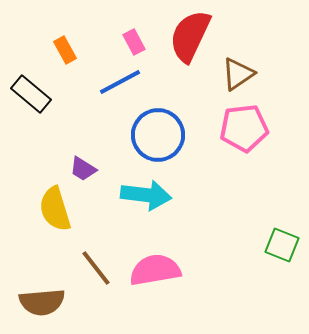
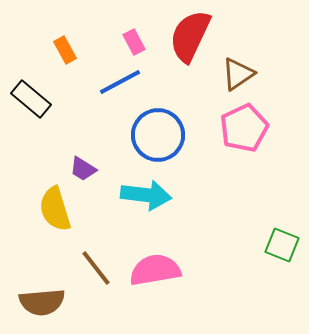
black rectangle: moved 5 px down
pink pentagon: rotated 18 degrees counterclockwise
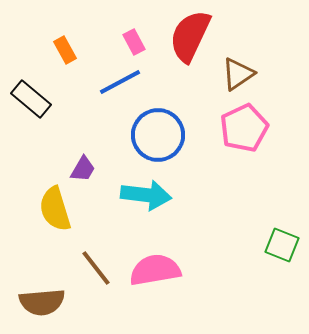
purple trapezoid: rotated 92 degrees counterclockwise
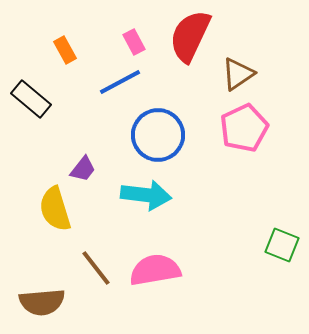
purple trapezoid: rotated 8 degrees clockwise
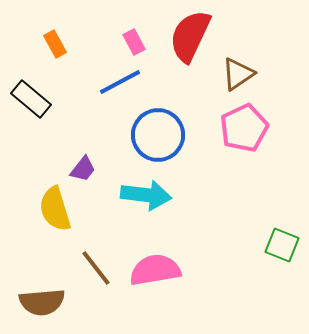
orange rectangle: moved 10 px left, 6 px up
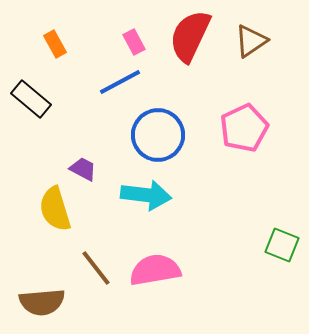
brown triangle: moved 13 px right, 33 px up
purple trapezoid: rotated 100 degrees counterclockwise
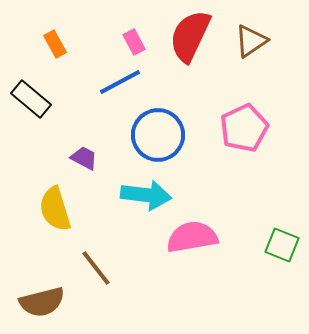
purple trapezoid: moved 1 px right, 11 px up
pink semicircle: moved 37 px right, 33 px up
brown semicircle: rotated 9 degrees counterclockwise
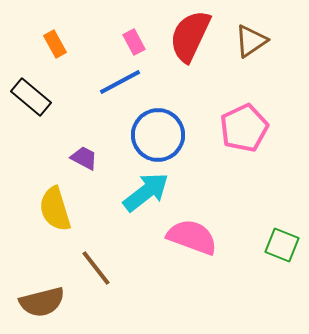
black rectangle: moved 2 px up
cyan arrow: moved 3 px up; rotated 45 degrees counterclockwise
pink semicircle: rotated 30 degrees clockwise
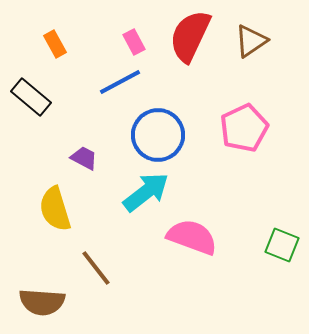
brown semicircle: rotated 18 degrees clockwise
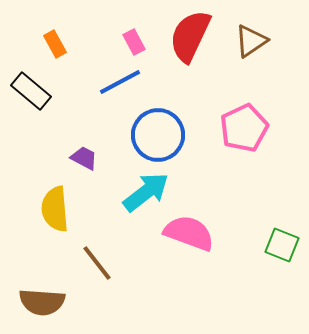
black rectangle: moved 6 px up
yellow semicircle: rotated 12 degrees clockwise
pink semicircle: moved 3 px left, 4 px up
brown line: moved 1 px right, 5 px up
